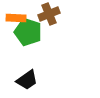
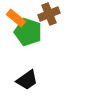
orange rectangle: rotated 36 degrees clockwise
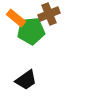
green pentagon: moved 3 px right, 1 px up; rotated 24 degrees counterclockwise
black trapezoid: moved 1 px left
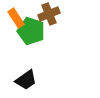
orange rectangle: rotated 18 degrees clockwise
green pentagon: rotated 24 degrees clockwise
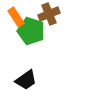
orange rectangle: moved 1 px up
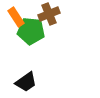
green pentagon: rotated 12 degrees counterclockwise
black trapezoid: moved 2 px down
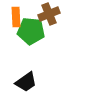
orange rectangle: rotated 30 degrees clockwise
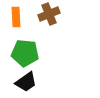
green pentagon: moved 6 px left, 22 px down
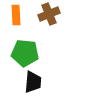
orange rectangle: moved 2 px up
black trapezoid: moved 7 px right; rotated 50 degrees counterclockwise
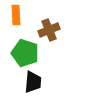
brown cross: moved 16 px down
green pentagon: rotated 12 degrees clockwise
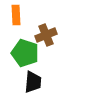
brown cross: moved 3 px left, 5 px down
